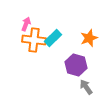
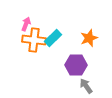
purple hexagon: rotated 15 degrees counterclockwise
gray arrow: moved 1 px up
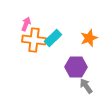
purple hexagon: moved 2 px down
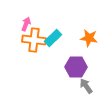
orange star: rotated 30 degrees clockwise
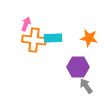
cyan rectangle: rotated 42 degrees clockwise
purple hexagon: moved 2 px right
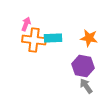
purple hexagon: moved 5 px right, 1 px up; rotated 10 degrees clockwise
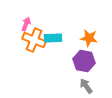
orange cross: rotated 15 degrees clockwise
purple hexagon: moved 1 px right, 5 px up
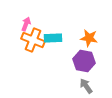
orange cross: moved 1 px left
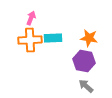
pink arrow: moved 5 px right, 6 px up
orange cross: moved 3 px left; rotated 25 degrees counterclockwise
gray arrow: rotated 14 degrees counterclockwise
